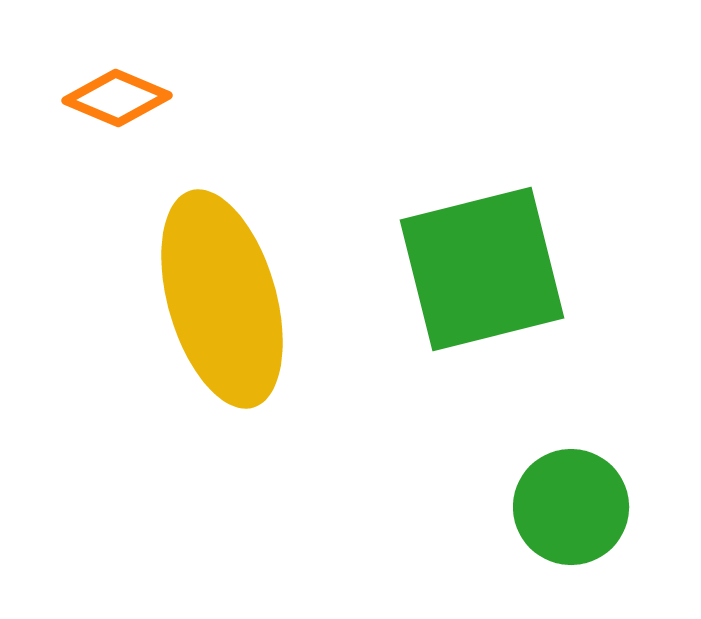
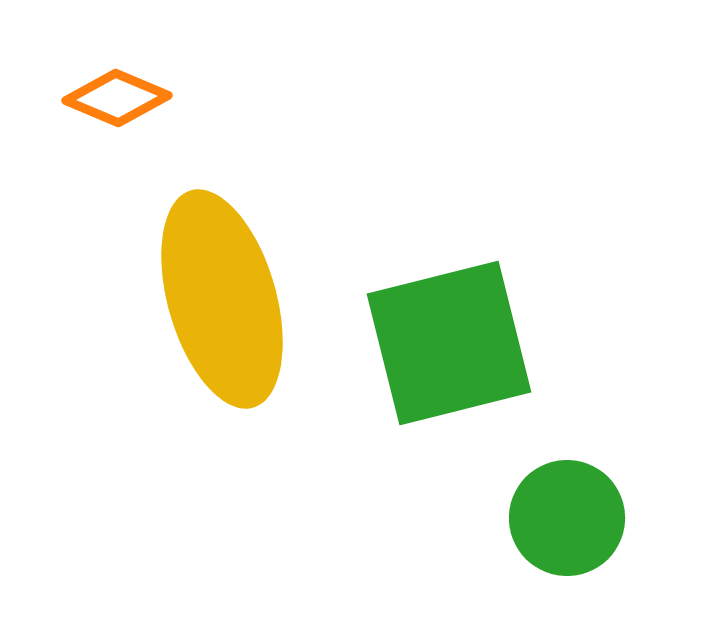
green square: moved 33 px left, 74 px down
green circle: moved 4 px left, 11 px down
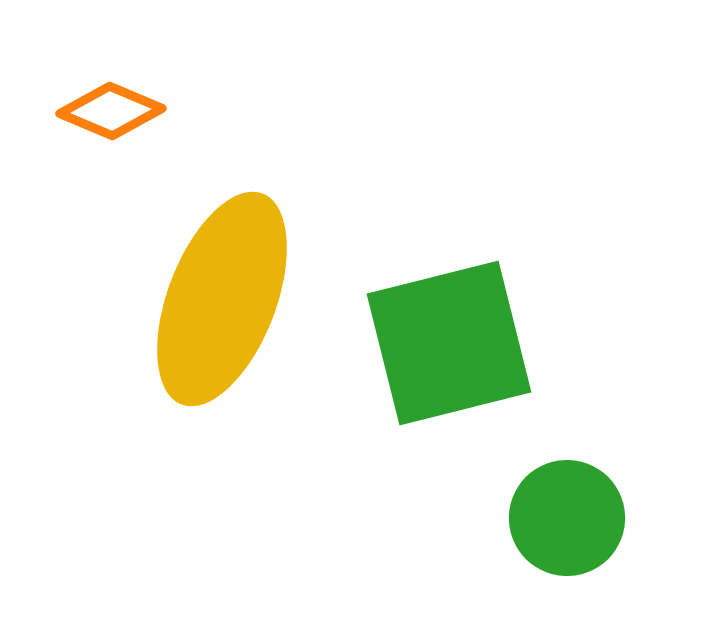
orange diamond: moved 6 px left, 13 px down
yellow ellipse: rotated 37 degrees clockwise
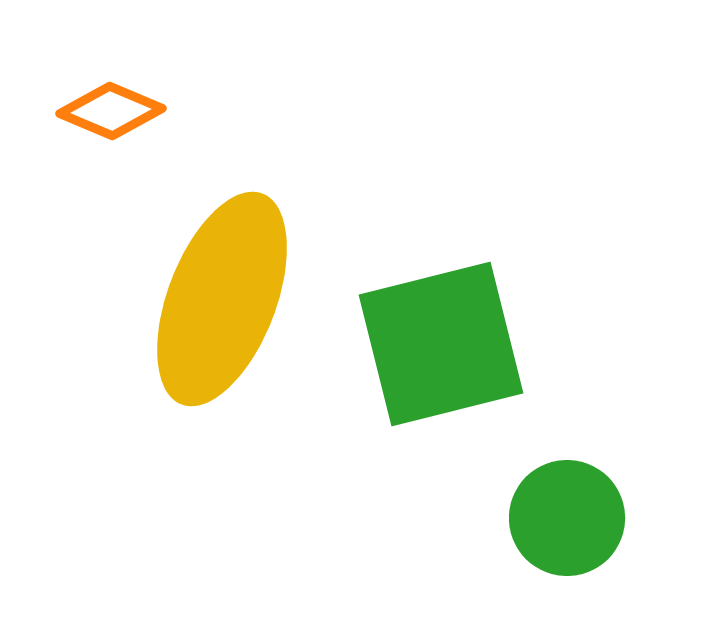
green square: moved 8 px left, 1 px down
